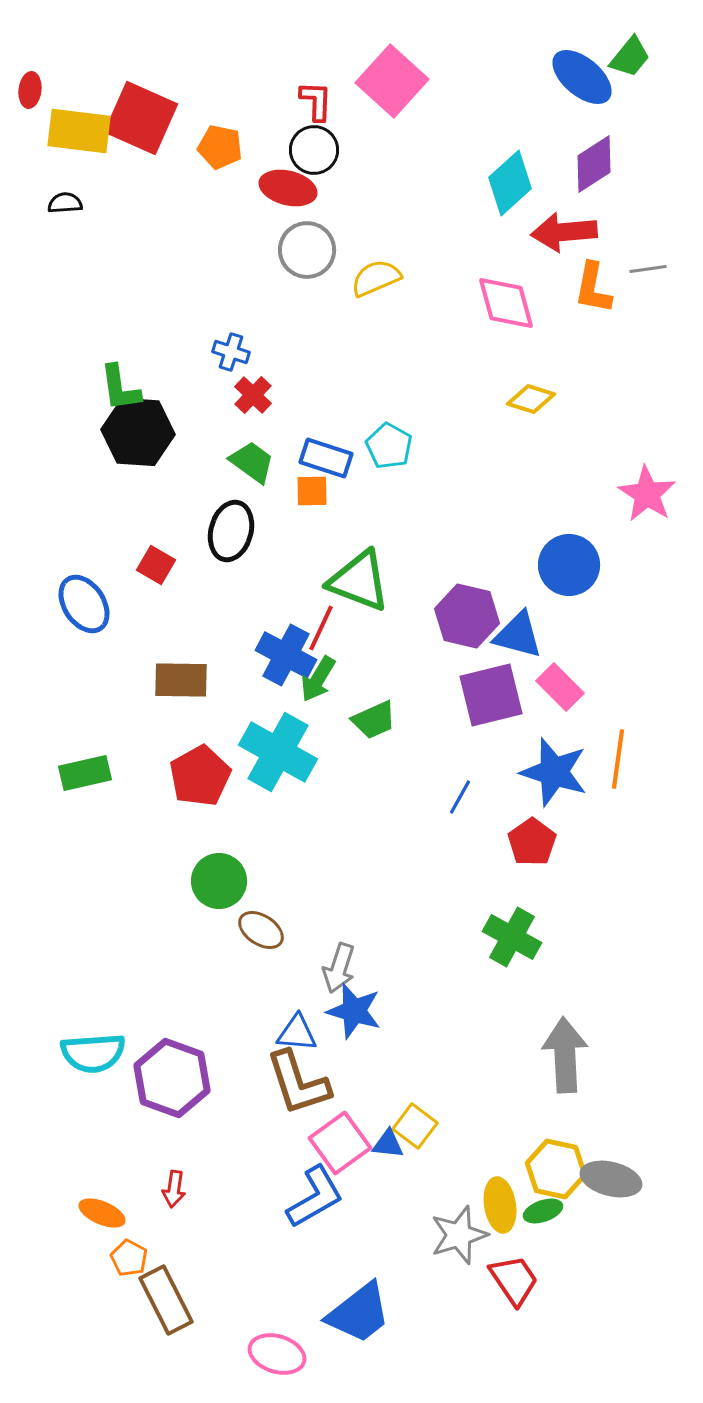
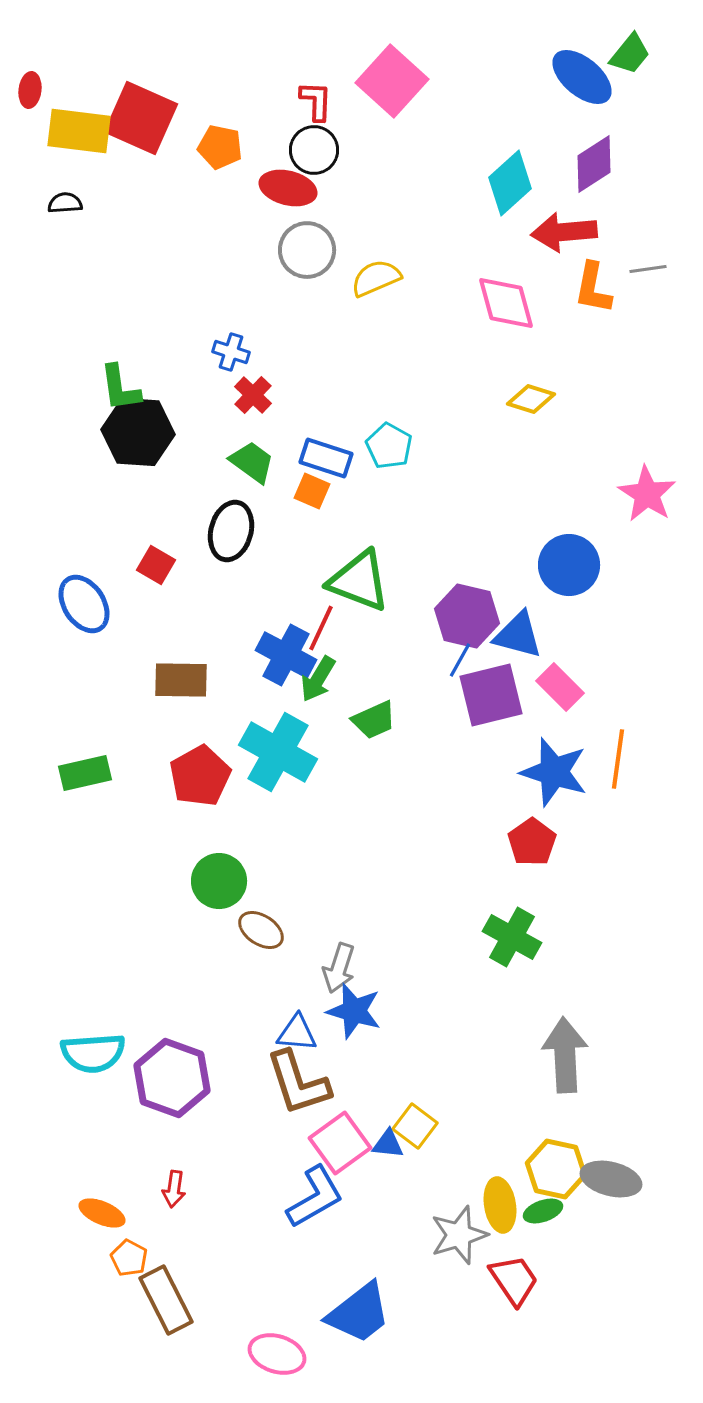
green trapezoid at (630, 57): moved 3 px up
orange square at (312, 491): rotated 24 degrees clockwise
blue line at (460, 797): moved 137 px up
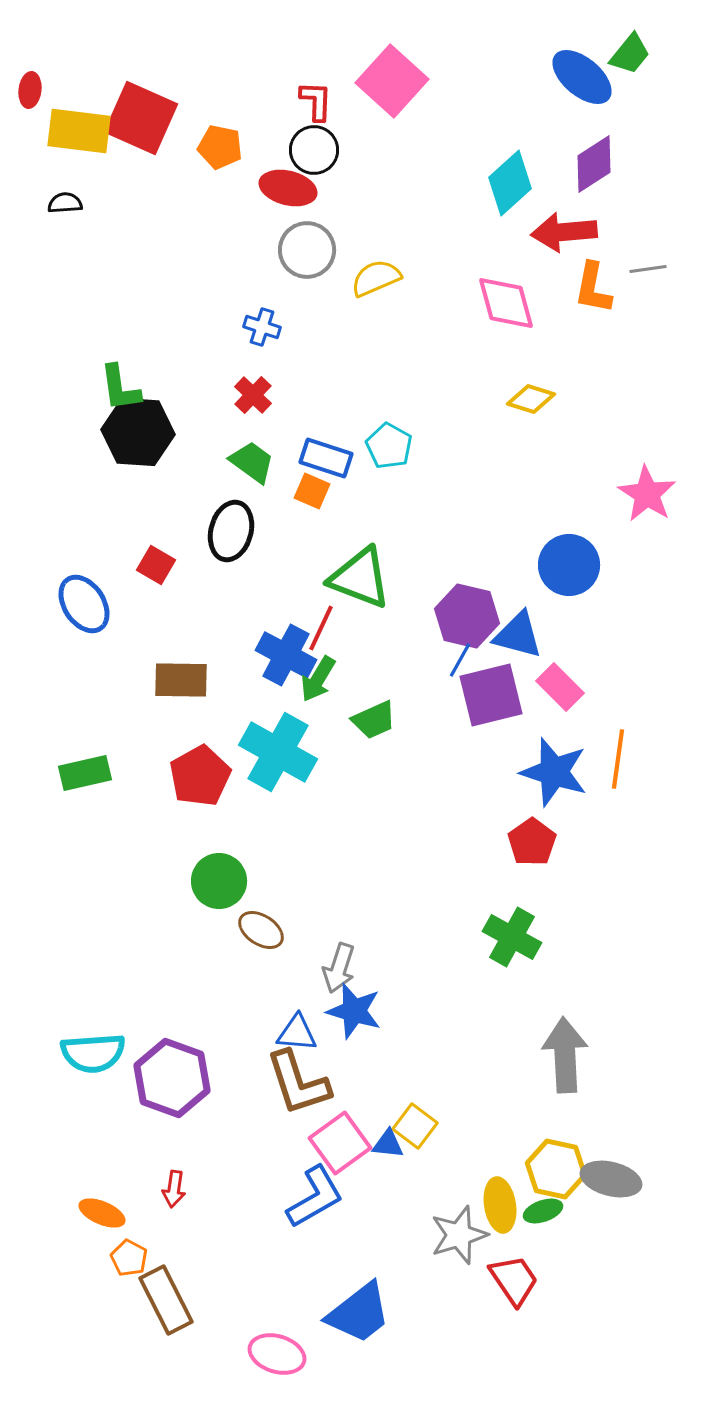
blue cross at (231, 352): moved 31 px right, 25 px up
green triangle at (359, 581): moved 1 px right, 3 px up
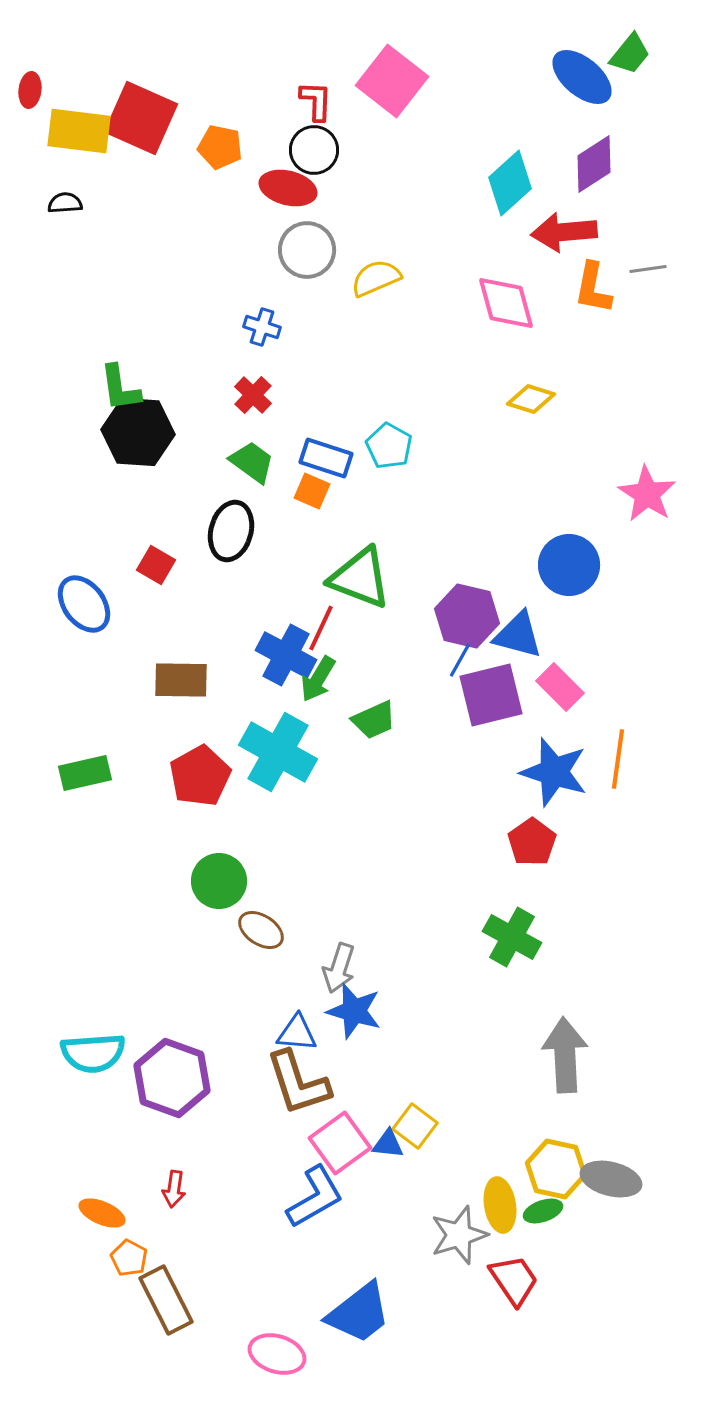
pink square at (392, 81): rotated 4 degrees counterclockwise
blue ellipse at (84, 604): rotated 4 degrees counterclockwise
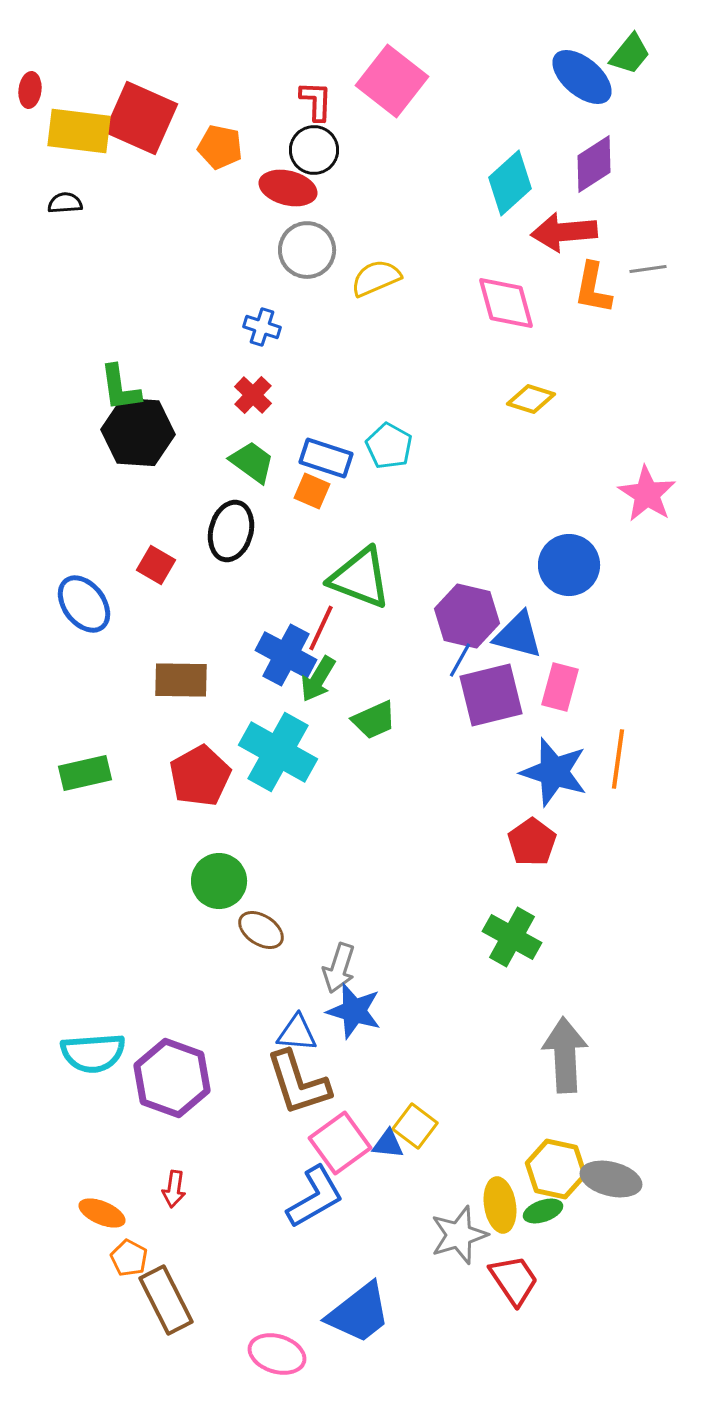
pink rectangle at (560, 687): rotated 60 degrees clockwise
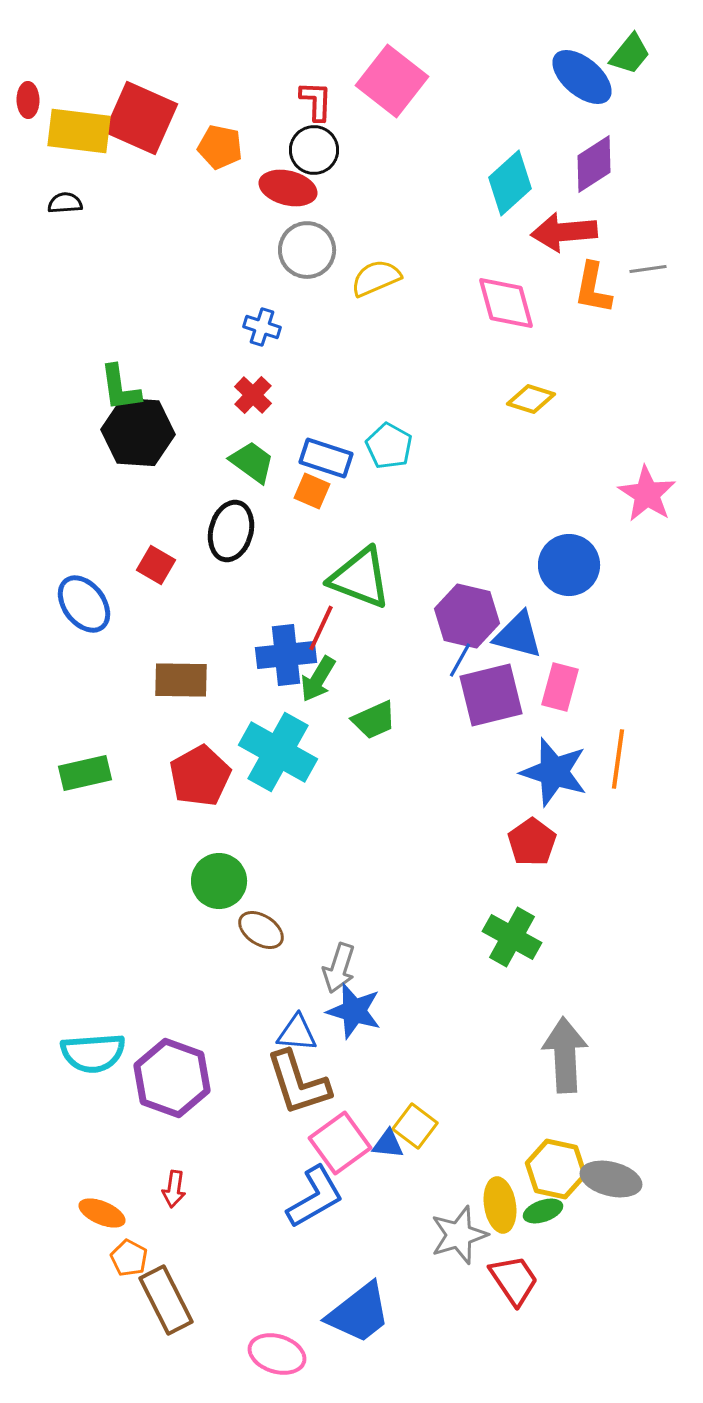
red ellipse at (30, 90): moved 2 px left, 10 px down; rotated 8 degrees counterclockwise
blue cross at (286, 655): rotated 34 degrees counterclockwise
